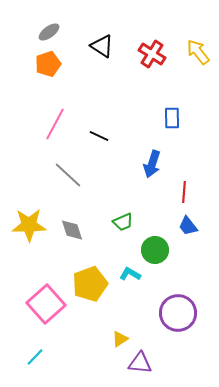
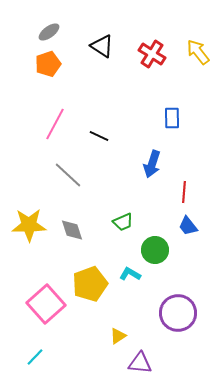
yellow triangle: moved 2 px left, 3 px up
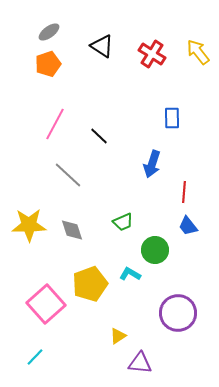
black line: rotated 18 degrees clockwise
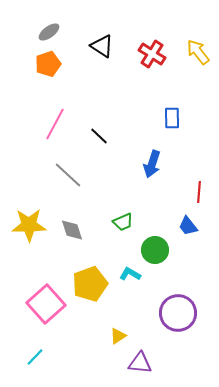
red line: moved 15 px right
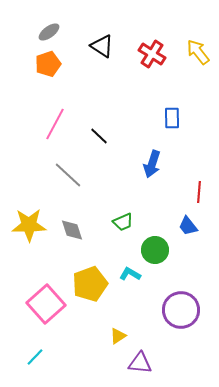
purple circle: moved 3 px right, 3 px up
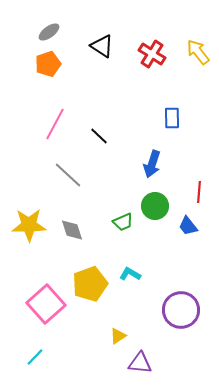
green circle: moved 44 px up
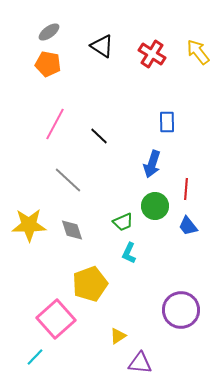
orange pentagon: rotated 30 degrees clockwise
blue rectangle: moved 5 px left, 4 px down
gray line: moved 5 px down
red line: moved 13 px left, 3 px up
cyan L-shape: moved 1 px left, 21 px up; rotated 95 degrees counterclockwise
pink square: moved 10 px right, 15 px down
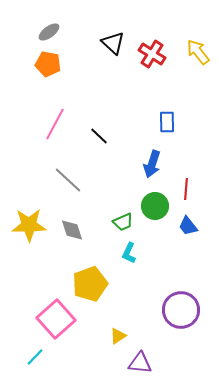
black triangle: moved 11 px right, 3 px up; rotated 10 degrees clockwise
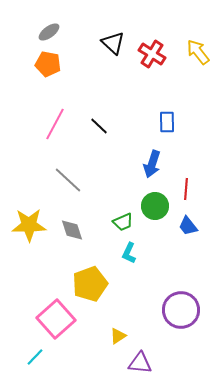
black line: moved 10 px up
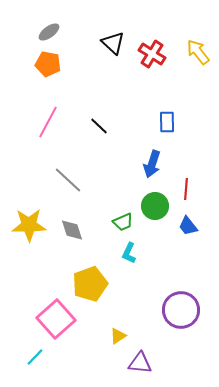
pink line: moved 7 px left, 2 px up
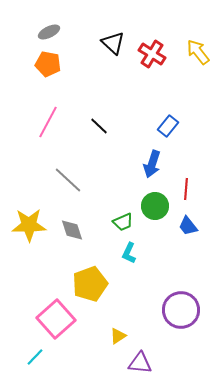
gray ellipse: rotated 10 degrees clockwise
blue rectangle: moved 1 px right, 4 px down; rotated 40 degrees clockwise
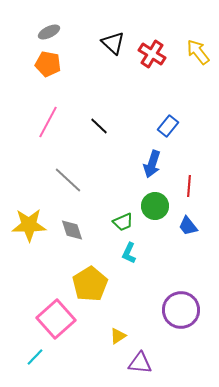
red line: moved 3 px right, 3 px up
yellow pentagon: rotated 12 degrees counterclockwise
